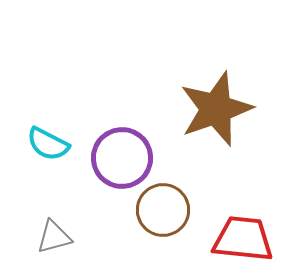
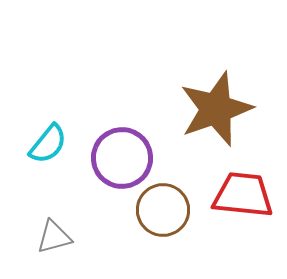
cyan semicircle: rotated 78 degrees counterclockwise
red trapezoid: moved 44 px up
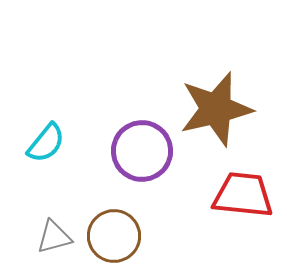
brown star: rotated 6 degrees clockwise
cyan semicircle: moved 2 px left, 1 px up
purple circle: moved 20 px right, 7 px up
brown circle: moved 49 px left, 26 px down
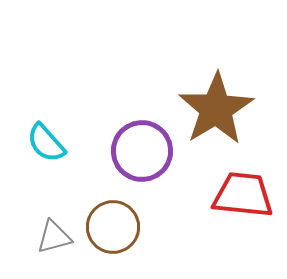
brown star: rotated 18 degrees counterclockwise
cyan semicircle: rotated 99 degrees clockwise
brown circle: moved 1 px left, 9 px up
